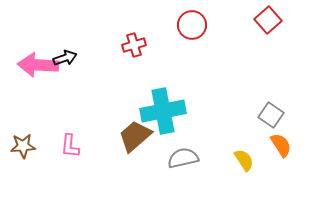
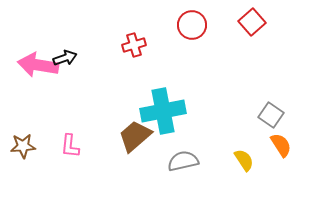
red square: moved 16 px left, 2 px down
pink arrow: rotated 6 degrees clockwise
gray semicircle: moved 3 px down
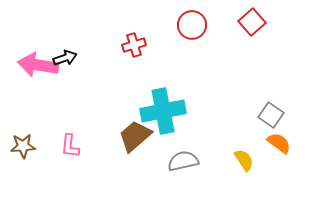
orange semicircle: moved 2 px left, 2 px up; rotated 20 degrees counterclockwise
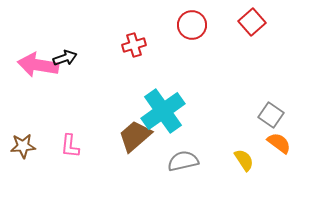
cyan cross: rotated 24 degrees counterclockwise
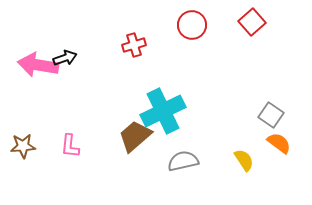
cyan cross: rotated 9 degrees clockwise
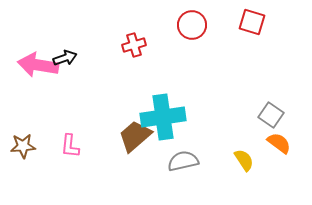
red square: rotated 32 degrees counterclockwise
cyan cross: moved 6 px down; rotated 18 degrees clockwise
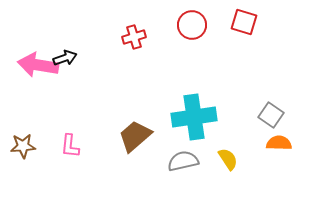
red square: moved 8 px left
red cross: moved 8 px up
cyan cross: moved 31 px right
orange semicircle: rotated 35 degrees counterclockwise
yellow semicircle: moved 16 px left, 1 px up
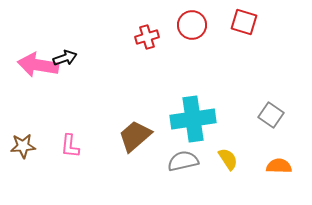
red cross: moved 13 px right
cyan cross: moved 1 px left, 2 px down
orange semicircle: moved 23 px down
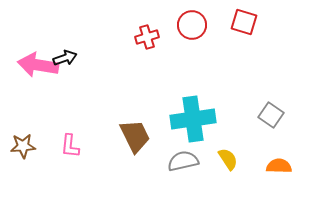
brown trapezoid: rotated 105 degrees clockwise
